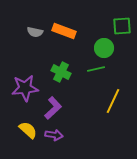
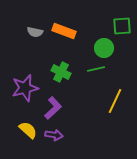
purple star: rotated 8 degrees counterclockwise
yellow line: moved 2 px right
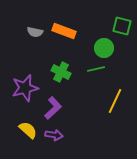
green square: rotated 18 degrees clockwise
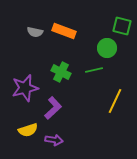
green circle: moved 3 px right
green line: moved 2 px left, 1 px down
yellow semicircle: rotated 120 degrees clockwise
purple arrow: moved 5 px down
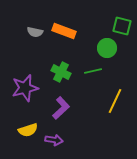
green line: moved 1 px left, 1 px down
purple L-shape: moved 8 px right
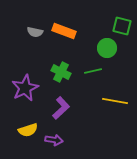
purple star: rotated 12 degrees counterclockwise
yellow line: rotated 75 degrees clockwise
